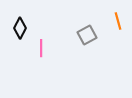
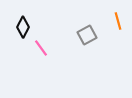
black diamond: moved 3 px right, 1 px up
pink line: rotated 36 degrees counterclockwise
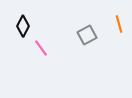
orange line: moved 1 px right, 3 px down
black diamond: moved 1 px up
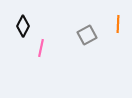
orange line: moved 1 px left; rotated 18 degrees clockwise
pink line: rotated 48 degrees clockwise
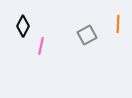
pink line: moved 2 px up
